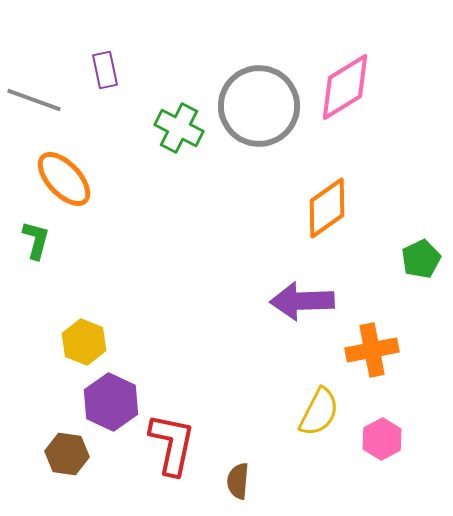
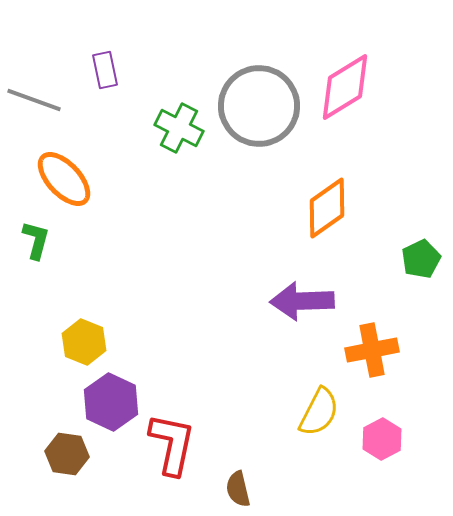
brown semicircle: moved 8 px down; rotated 18 degrees counterclockwise
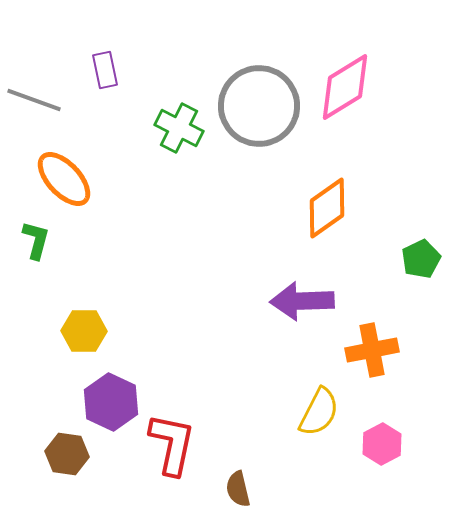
yellow hexagon: moved 11 px up; rotated 21 degrees counterclockwise
pink hexagon: moved 5 px down
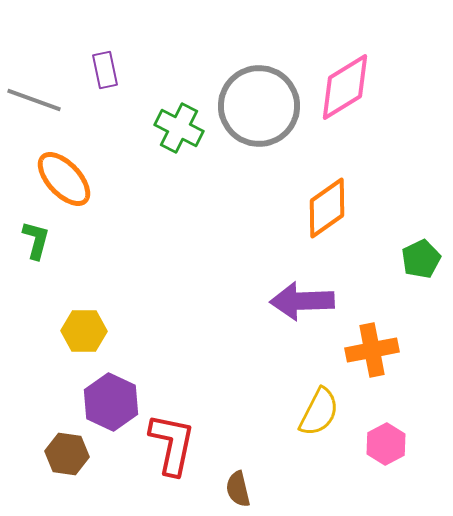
pink hexagon: moved 4 px right
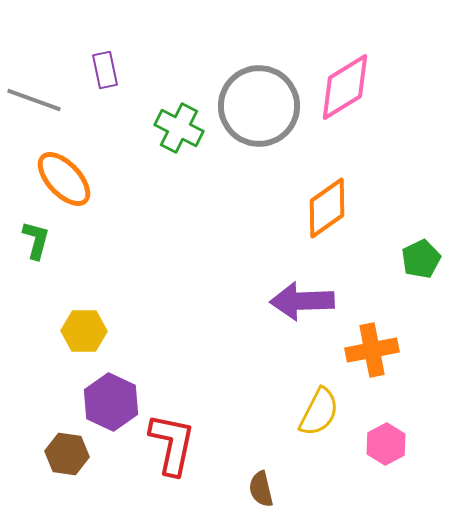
brown semicircle: moved 23 px right
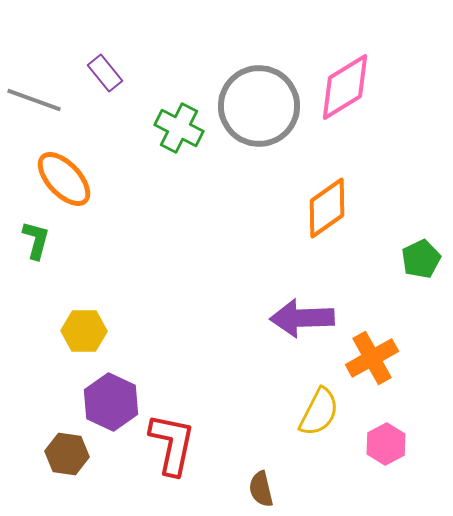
purple rectangle: moved 3 px down; rotated 27 degrees counterclockwise
purple arrow: moved 17 px down
orange cross: moved 8 px down; rotated 18 degrees counterclockwise
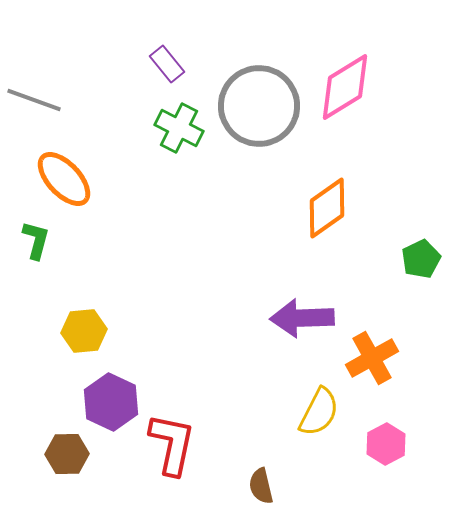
purple rectangle: moved 62 px right, 9 px up
yellow hexagon: rotated 6 degrees counterclockwise
brown hexagon: rotated 9 degrees counterclockwise
brown semicircle: moved 3 px up
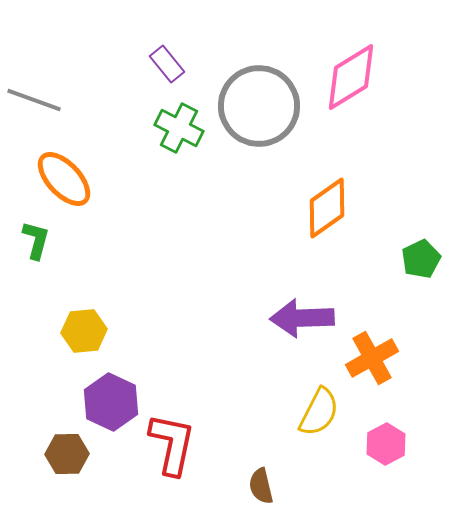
pink diamond: moved 6 px right, 10 px up
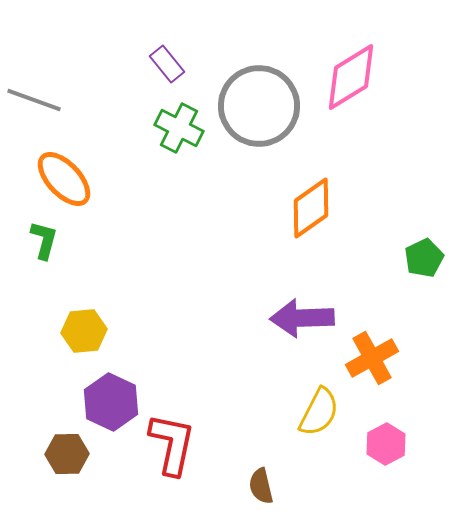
orange diamond: moved 16 px left
green L-shape: moved 8 px right
green pentagon: moved 3 px right, 1 px up
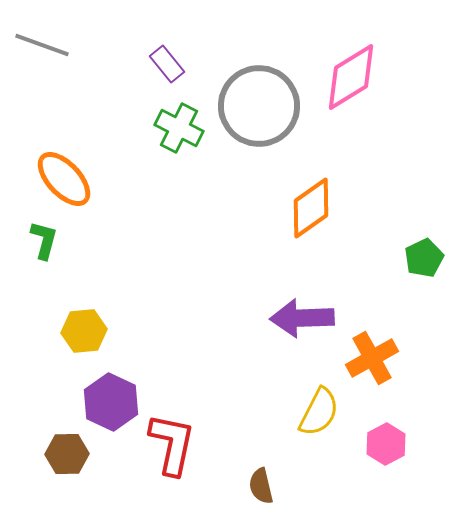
gray line: moved 8 px right, 55 px up
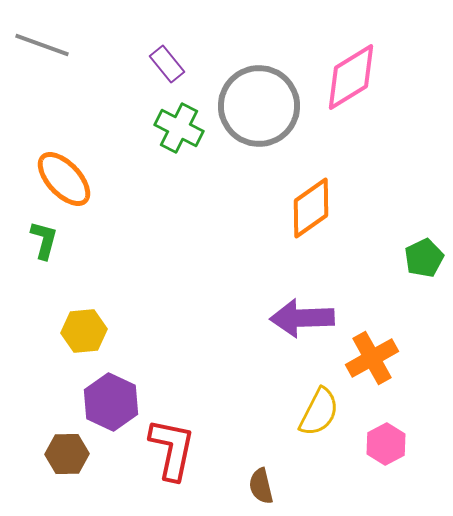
red L-shape: moved 5 px down
